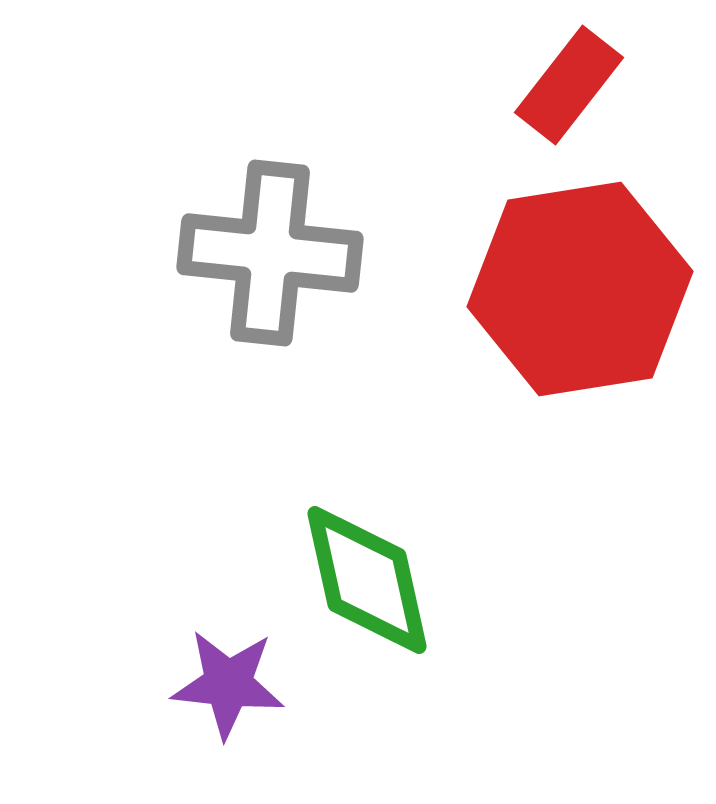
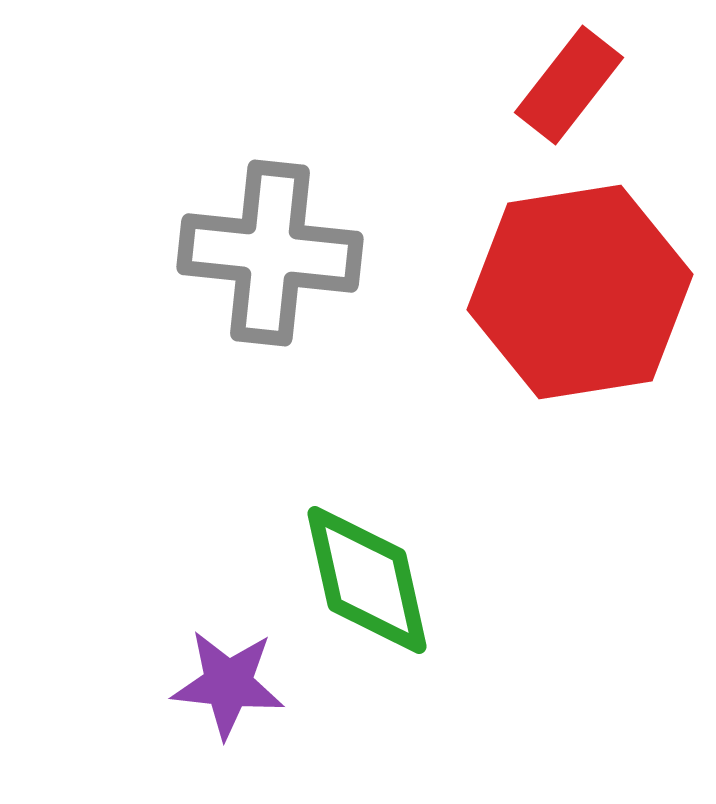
red hexagon: moved 3 px down
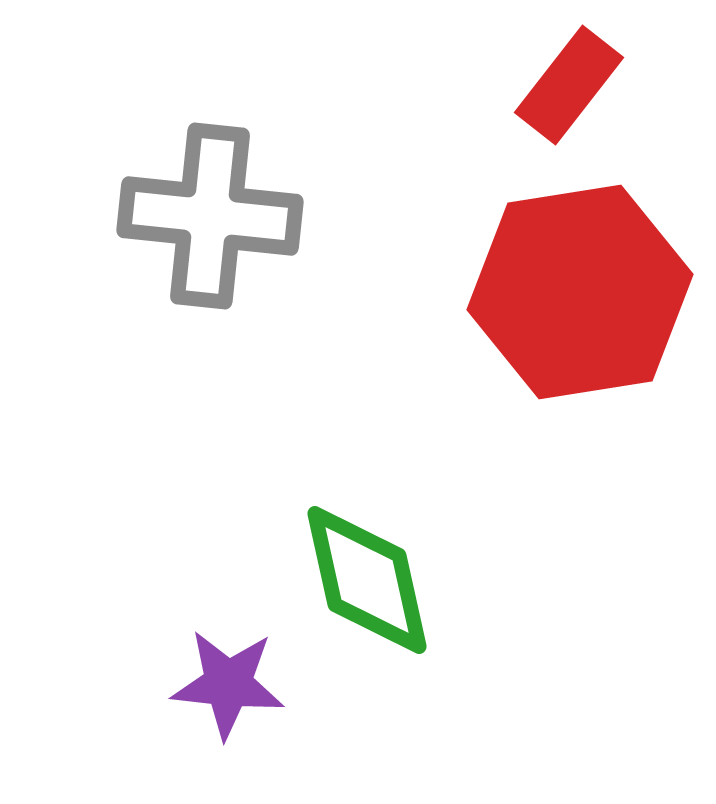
gray cross: moved 60 px left, 37 px up
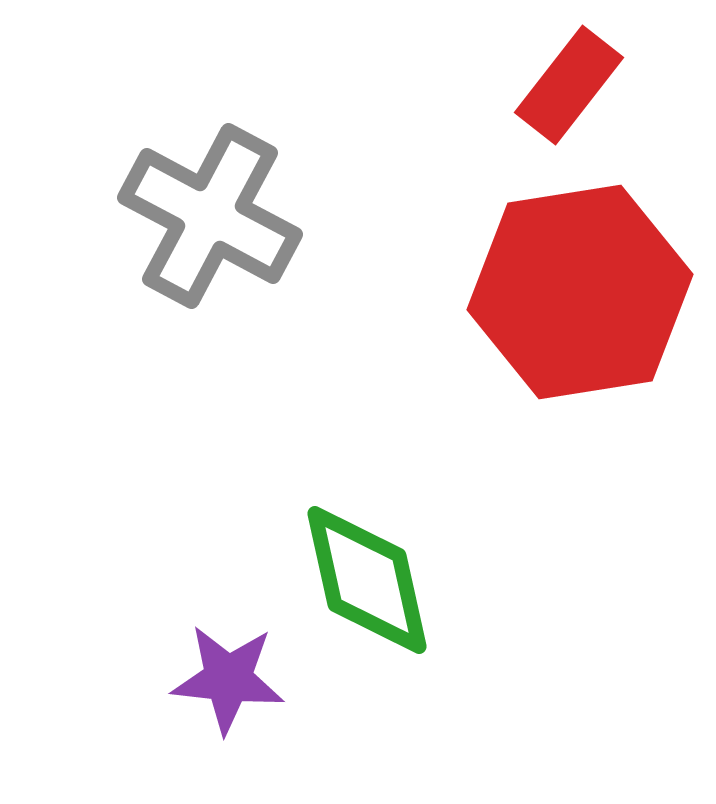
gray cross: rotated 22 degrees clockwise
purple star: moved 5 px up
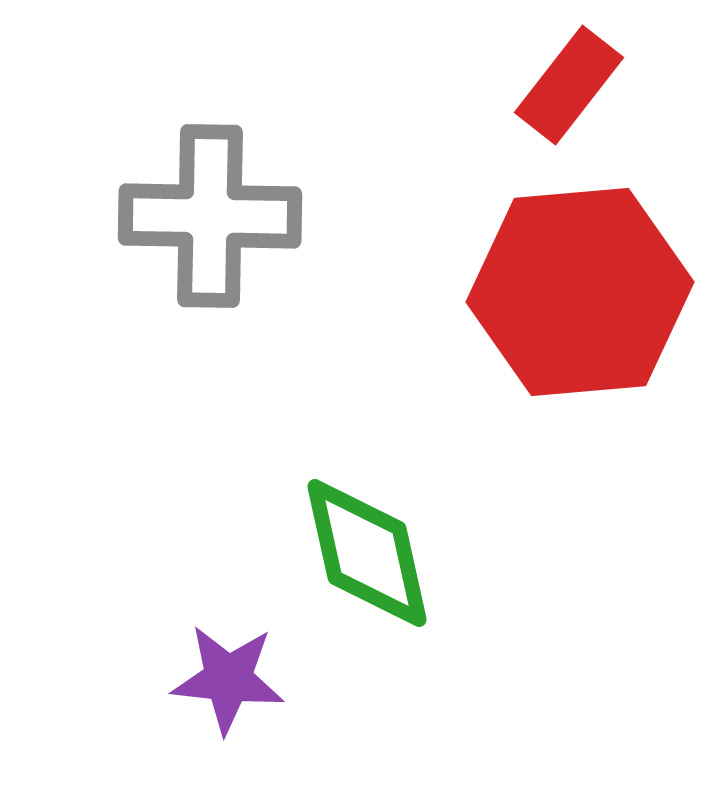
gray cross: rotated 27 degrees counterclockwise
red hexagon: rotated 4 degrees clockwise
green diamond: moved 27 px up
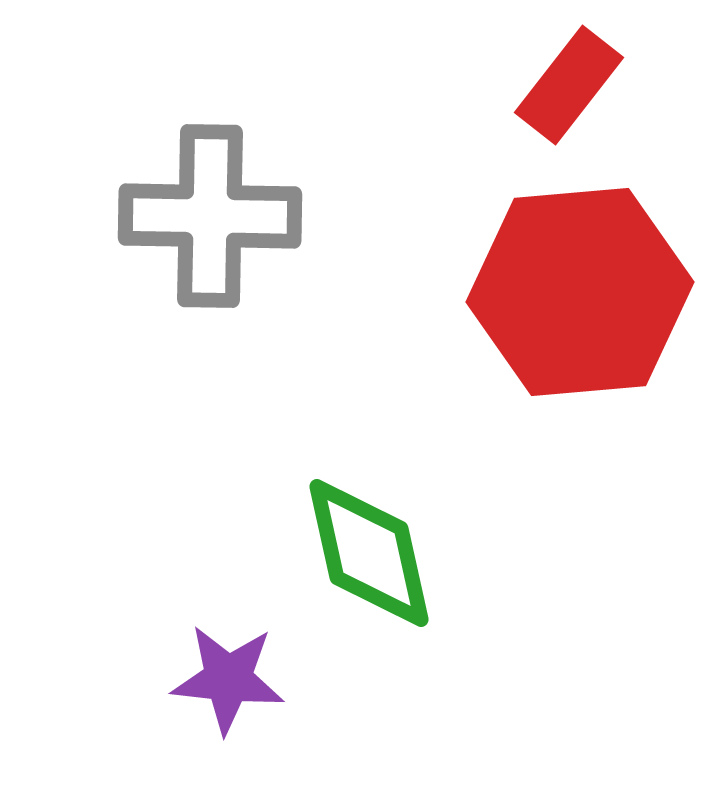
green diamond: moved 2 px right
